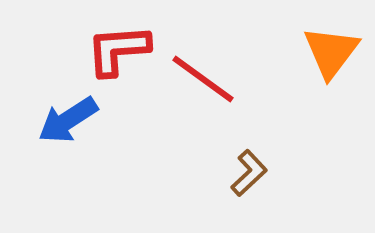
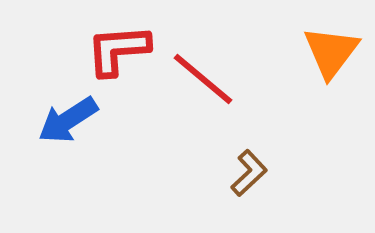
red line: rotated 4 degrees clockwise
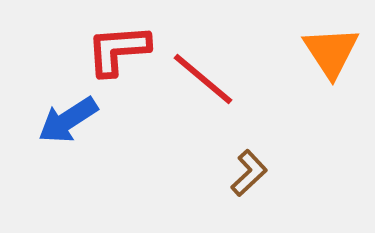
orange triangle: rotated 10 degrees counterclockwise
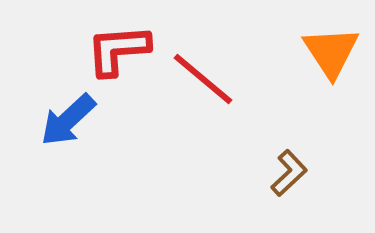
blue arrow: rotated 10 degrees counterclockwise
brown L-shape: moved 40 px right
